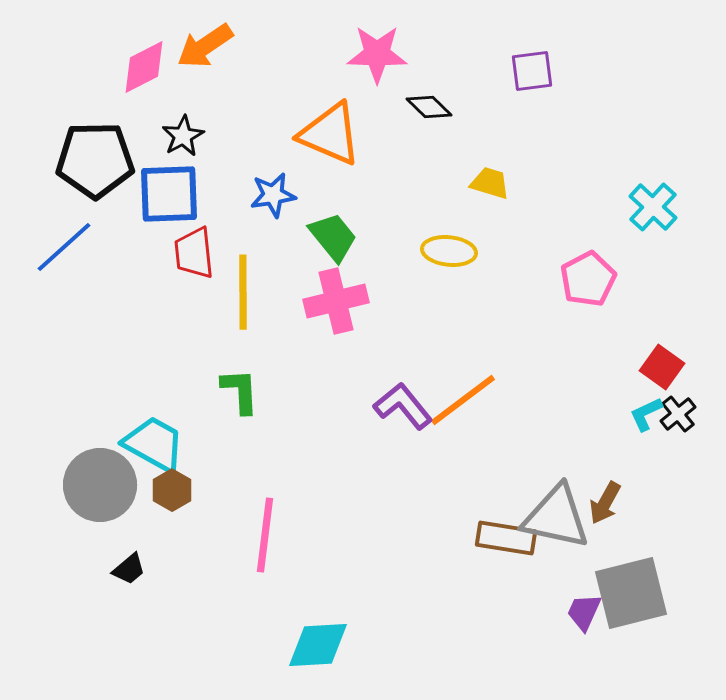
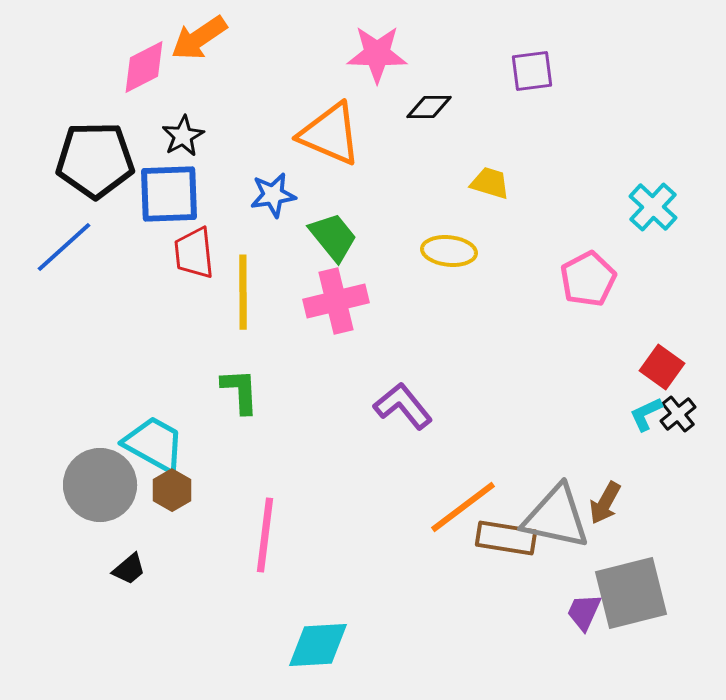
orange arrow: moved 6 px left, 8 px up
black diamond: rotated 45 degrees counterclockwise
orange line: moved 107 px down
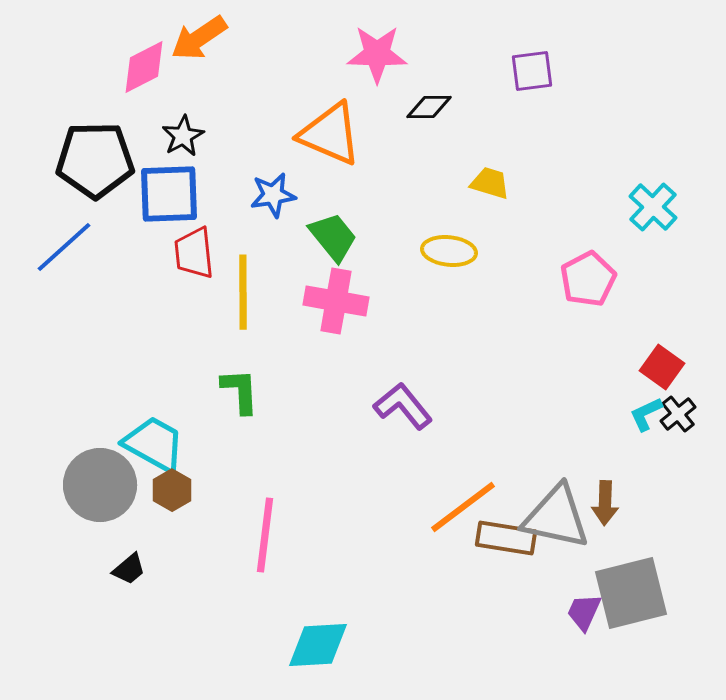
pink cross: rotated 24 degrees clockwise
brown arrow: rotated 27 degrees counterclockwise
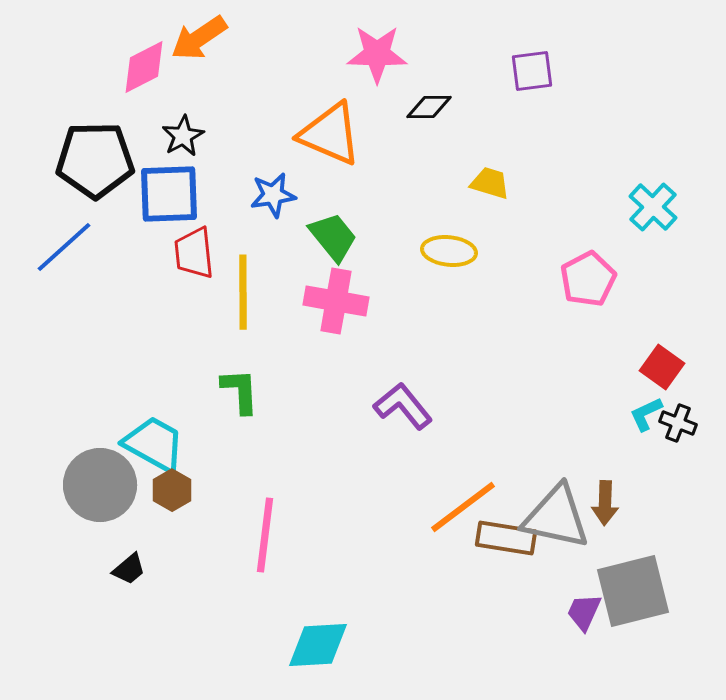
black cross: moved 9 px down; rotated 30 degrees counterclockwise
gray square: moved 2 px right, 2 px up
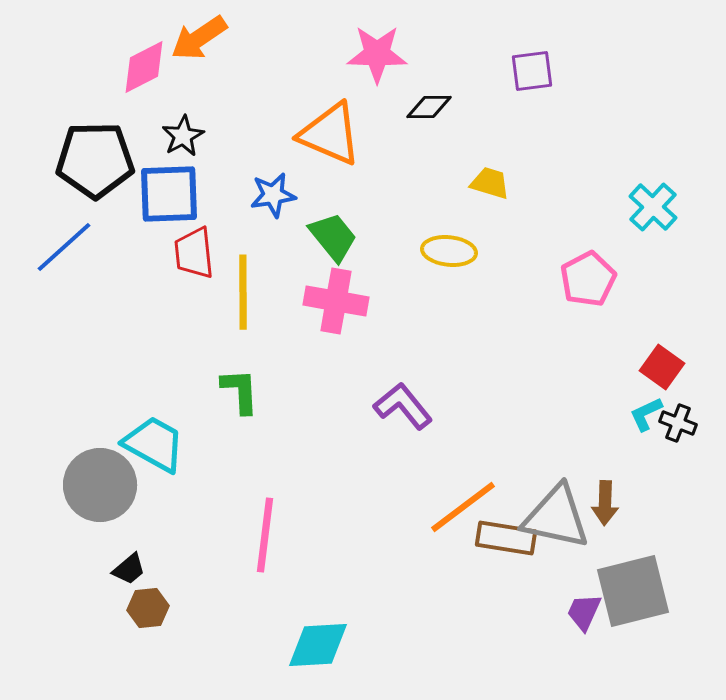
brown hexagon: moved 24 px left, 118 px down; rotated 24 degrees clockwise
